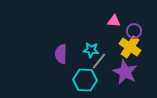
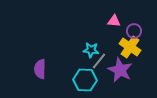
purple semicircle: moved 21 px left, 15 px down
purple star: moved 5 px left, 2 px up
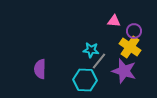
purple star: moved 4 px right, 1 px down; rotated 10 degrees counterclockwise
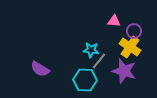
purple semicircle: rotated 60 degrees counterclockwise
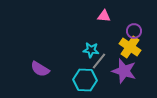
pink triangle: moved 10 px left, 5 px up
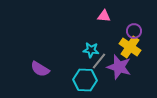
purple star: moved 5 px left, 4 px up
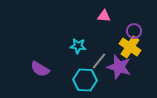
cyan star: moved 13 px left, 4 px up
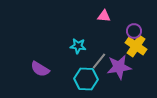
yellow cross: moved 6 px right, 1 px up
purple star: rotated 25 degrees counterclockwise
cyan hexagon: moved 1 px right, 1 px up
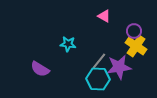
pink triangle: rotated 24 degrees clockwise
cyan star: moved 10 px left, 2 px up
cyan hexagon: moved 12 px right
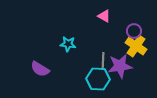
gray line: moved 4 px right; rotated 36 degrees counterclockwise
purple star: moved 1 px right, 1 px up
